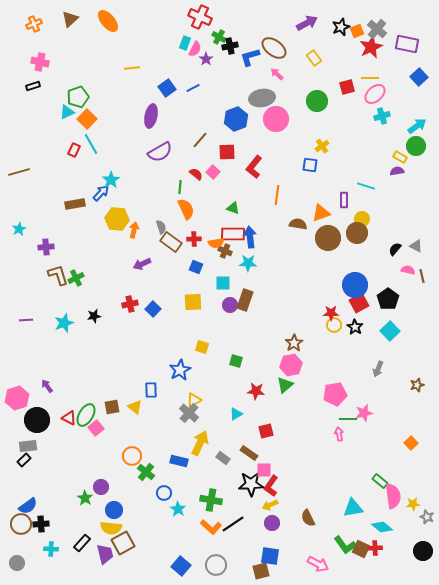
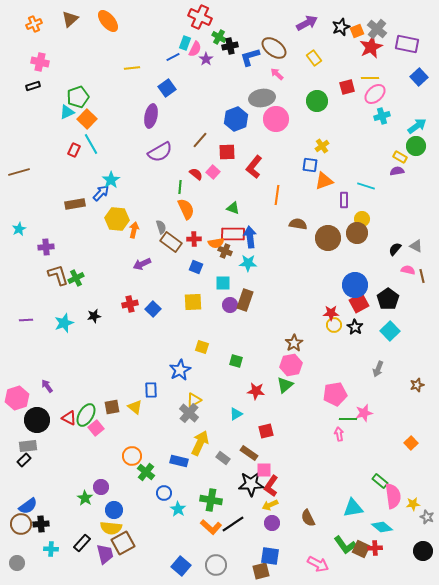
blue line at (193, 88): moved 20 px left, 31 px up
orange triangle at (321, 213): moved 3 px right, 32 px up
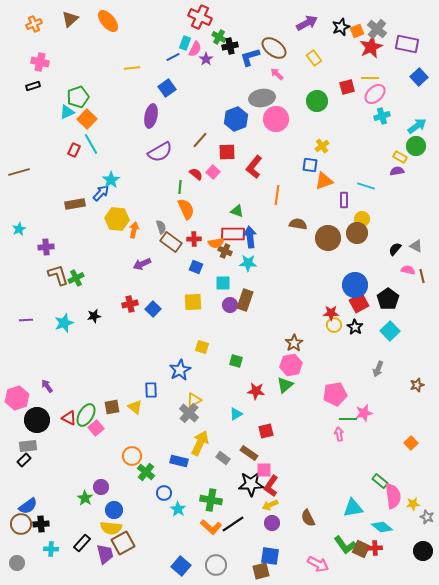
green triangle at (233, 208): moved 4 px right, 3 px down
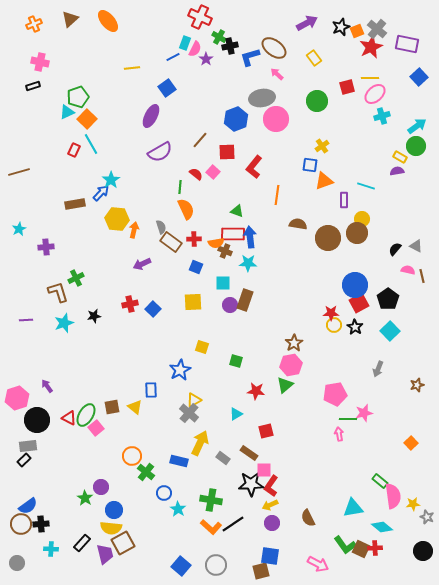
purple ellipse at (151, 116): rotated 15 degrees clockwise
brown L-shape at (58, 275): moved 17 px down
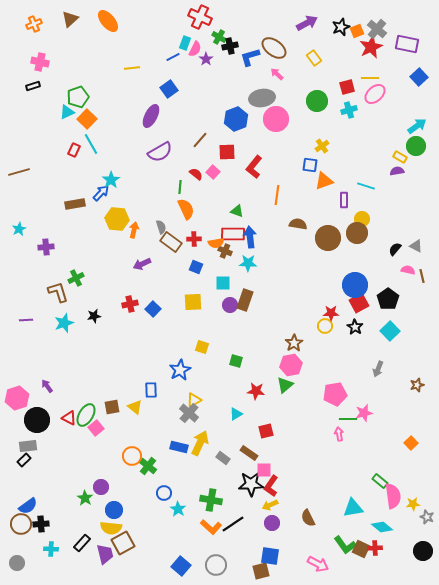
blue square at (167, 88): moved 2 px right, 1 px down
cyan cross at (382, 116): moved 33 px left, 6 px up
yellow circle at (334, 325): moved 9 px left, 1 px down
blue rectangle at (179, 461): moved 14 px up
green cross at (146, 472): moved 2 px right, 6 px up
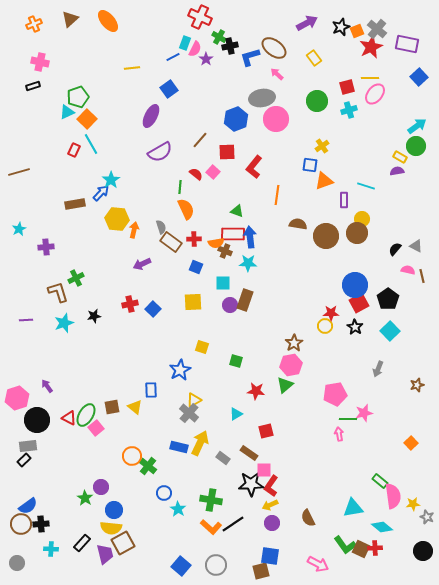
pink ellipse at (375, 94): rotated 10 degrees counterclockwise
brown circle at (328, 238): moved 2 px left, 2 px up
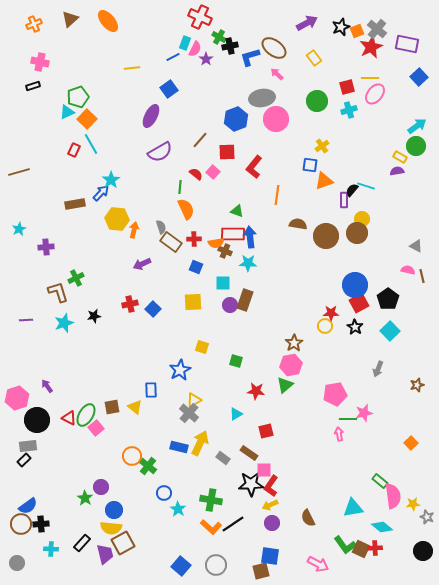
black semicircle at (395, 249): moved 43 px left, 59 px up
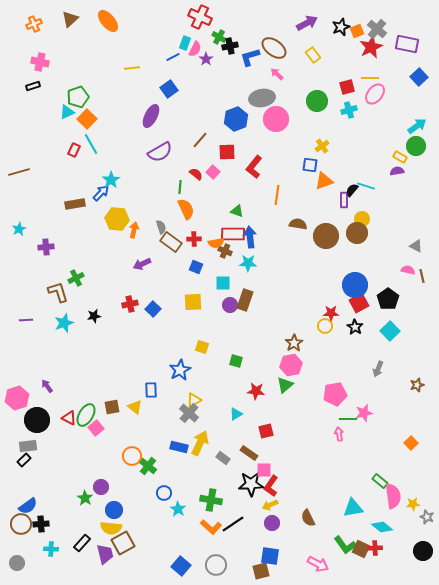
yellow rectangle at (314, 58): moved 1 px left, 3 px up
